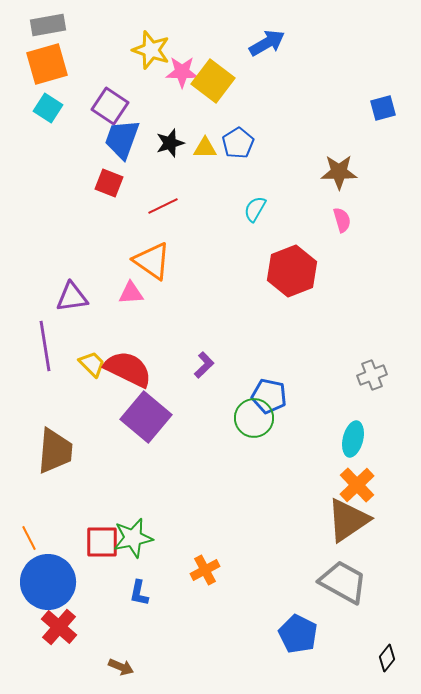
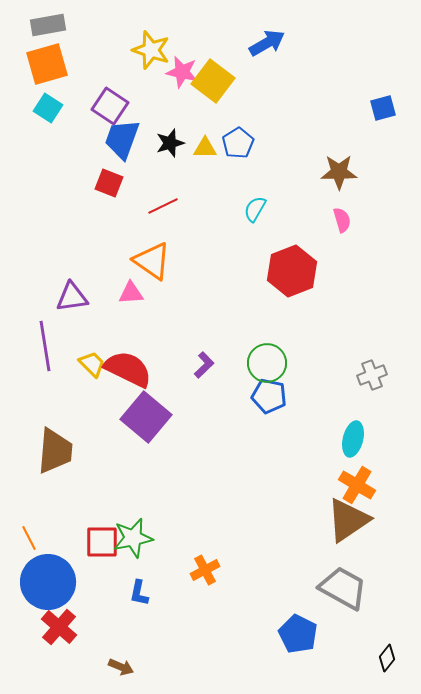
pink star at (182, 72): rotated 12 degrees clockwise
green circle at (254, 418): moved 13 px right, 55 px up
orange cross at (357, 485): rotated 15 degrees counterclockwise
gray trapezoid at (343, 582): moved 6 px down
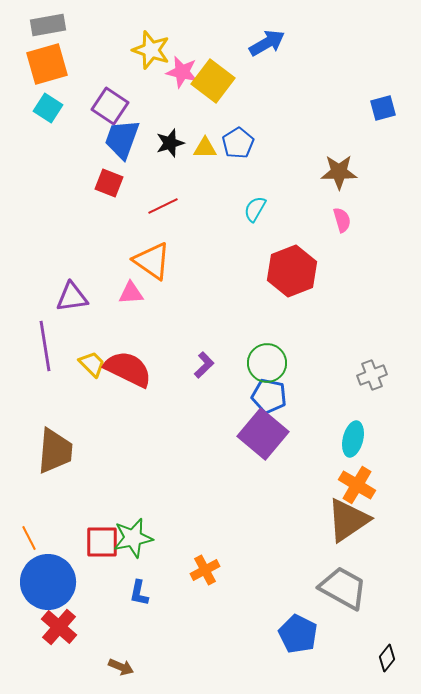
purple square at (146, 417): moved 117 px right, 17 px down
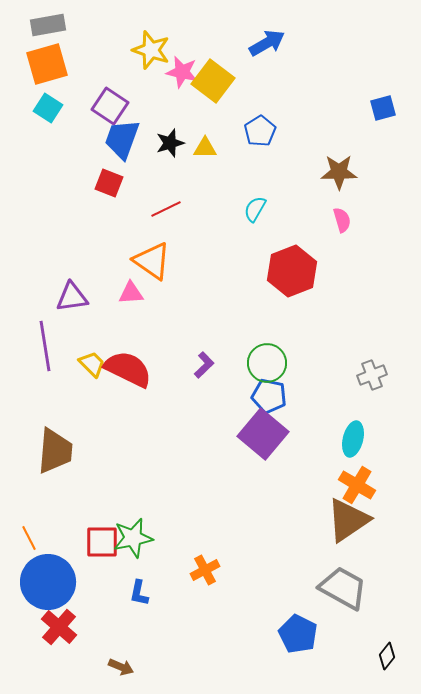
blue pentagon at (238, 143): moved 22 px right, 12 px up
red line at (163, 206): moved 3 px right, 3 px down
black diamond at (387, 658): moved 2 px up
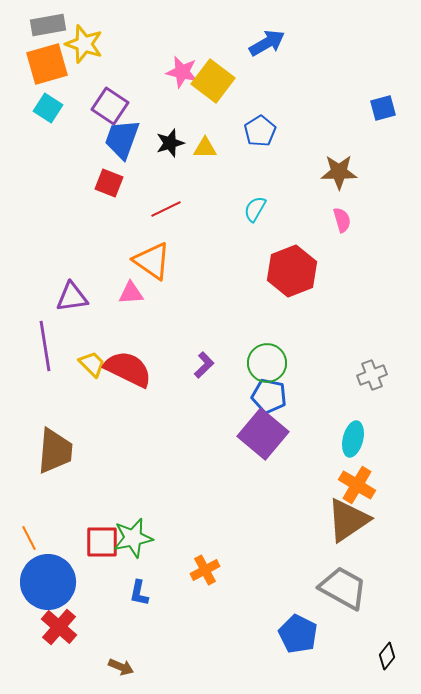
yellow star at (151, 50): moved 67 px left, 6 px up
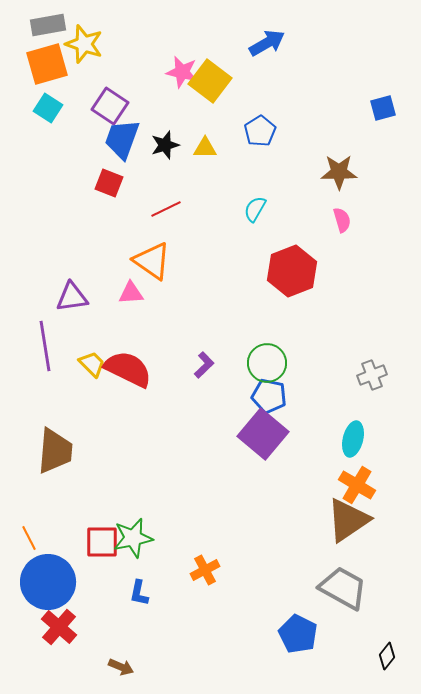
yellow square at (213, 81): moved 3 px left
black star at (170, 143): moved 5 px left, 2 px down
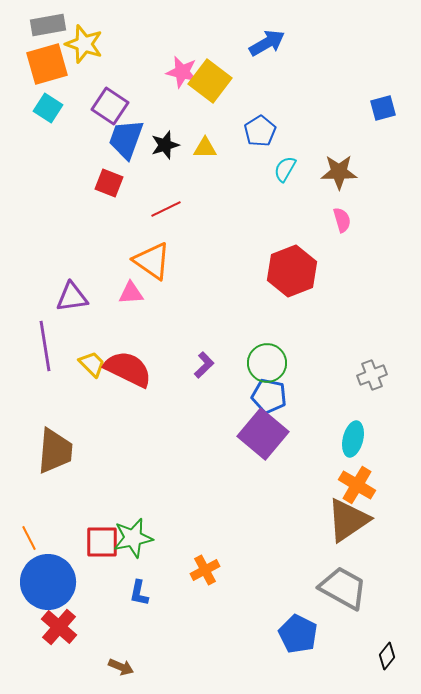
blue trapezoid at (122, 139): moved 4 px right
cyan semicircle at (255, 209): moved 30 px right, 40 px up
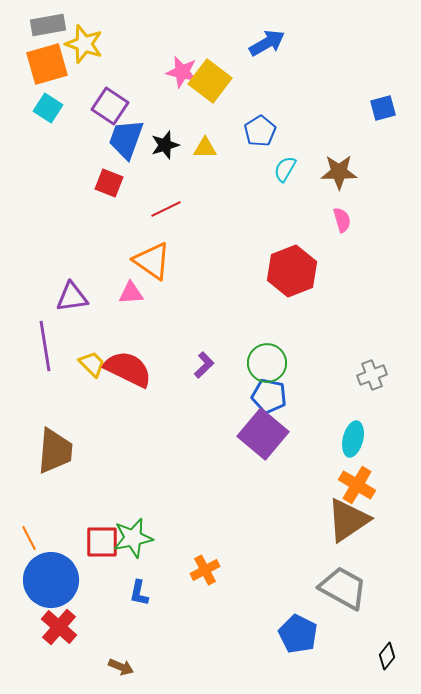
blue circle at (48, 582): moved 3 px right, 2 px up
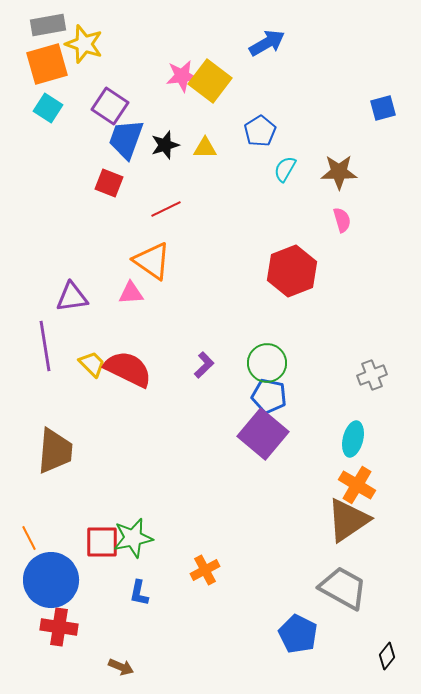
pink star at (182, 72): moved 4 px down; rotated 20 degrees counterclockwise
red cross at (59, 627): rotated 33 degrees counterclockwise
